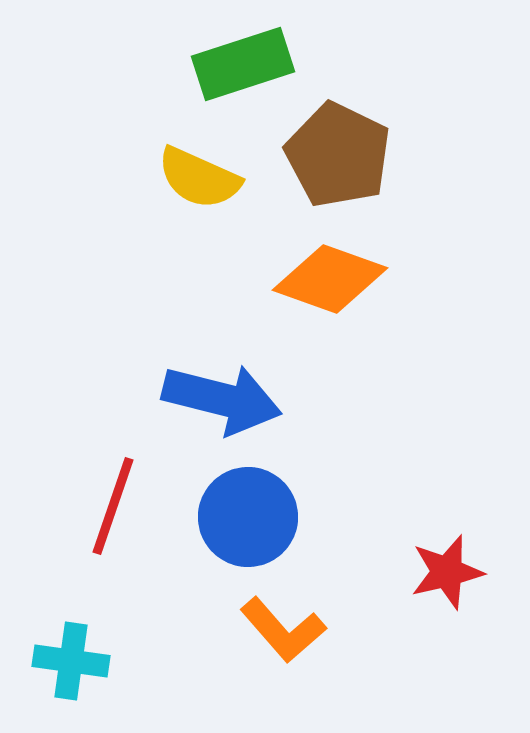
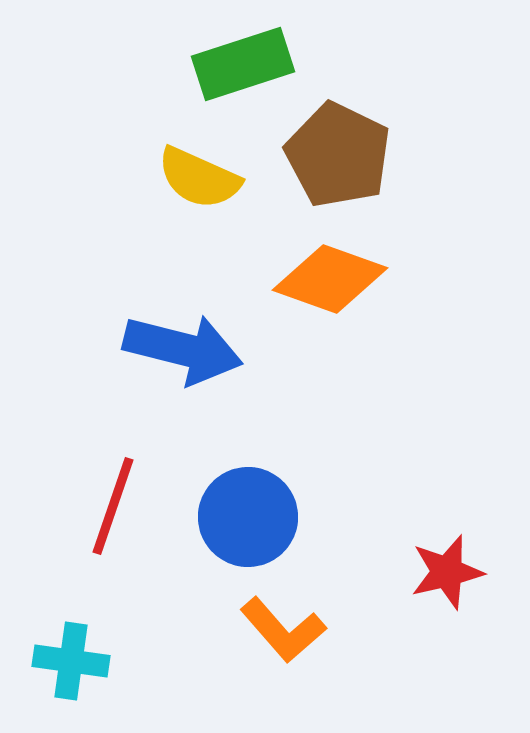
blue arrow: moved 39 px left, 50 px up
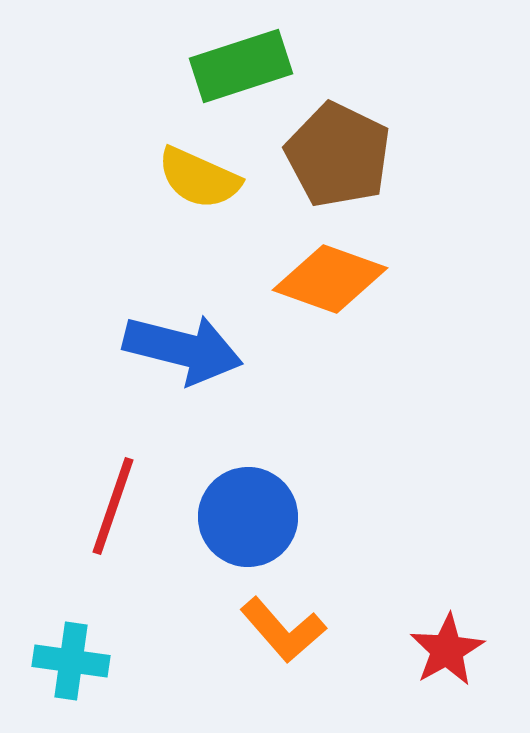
green rectangle: moved 2 px left, 2 px down
red star: moved 78 px down; rotated 16 degrees counterclockwise
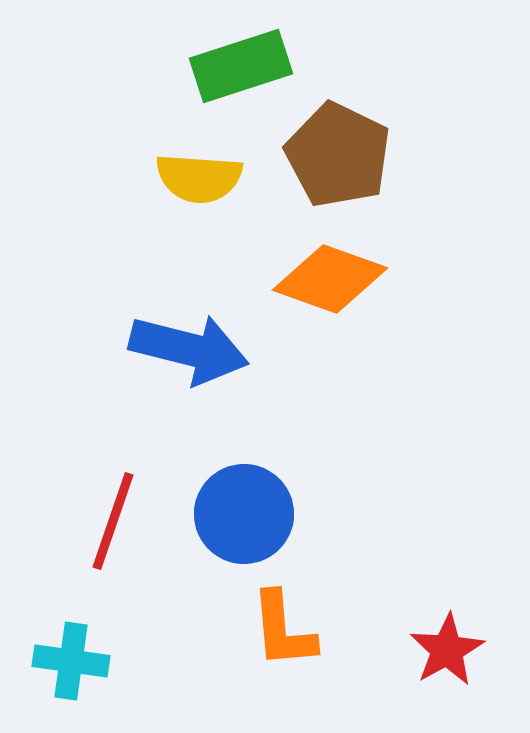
yellow semicircle: rotated 20 degrees counterclockwise
blue arrow: moved 6 px right
red line: moved 15 px down
blue circle: moved 4 px left, 3 px up
orange L-shape: rotated 36 degrees clockwise
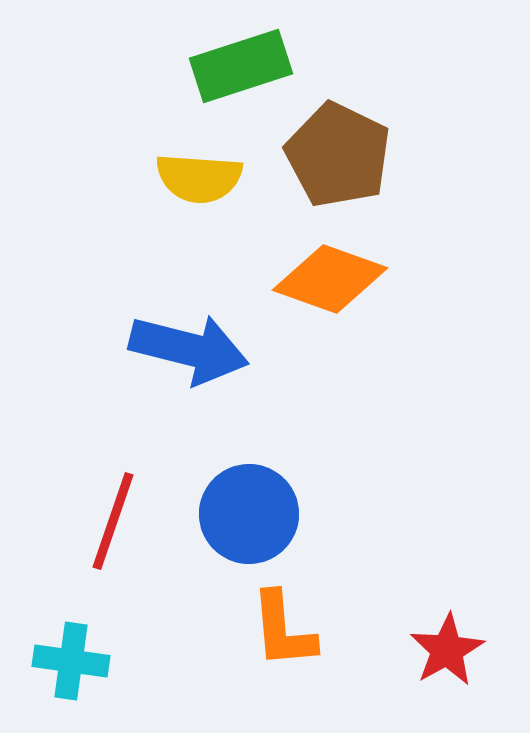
blue circle: moved 5 px right
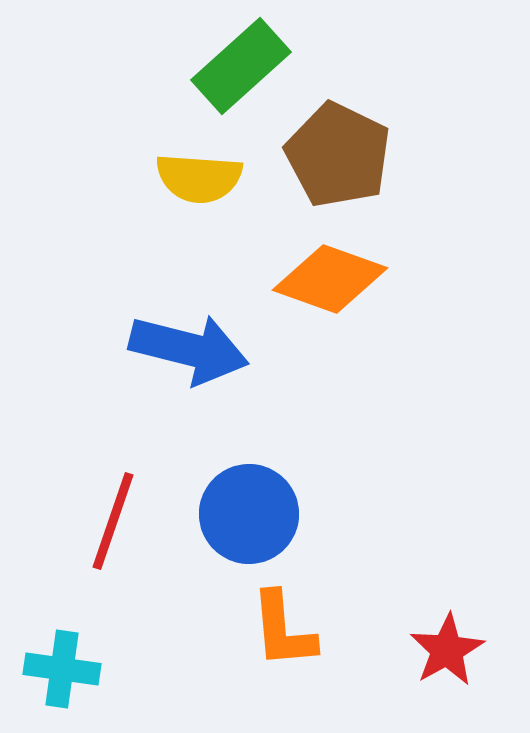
green rectangle: rotated 24 degrees counterclockwise
cyan cross: moved 9 px left, 8 px down
